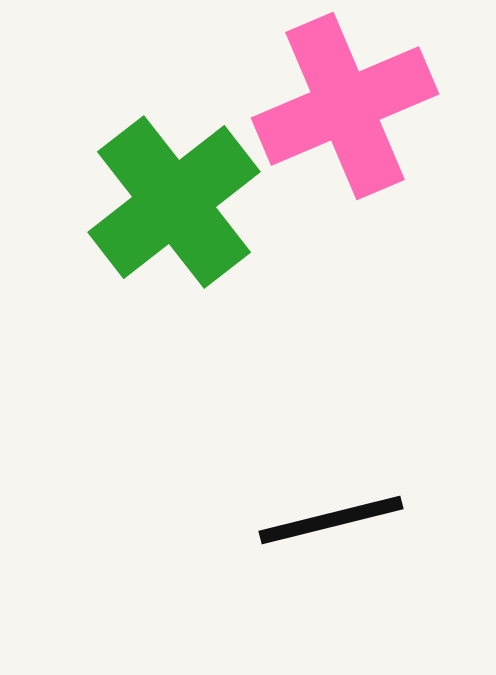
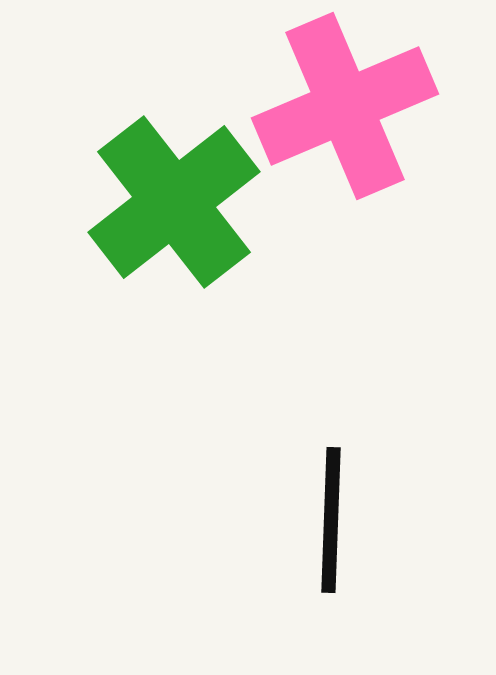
black line: rotated 74 degrees counterclockwise
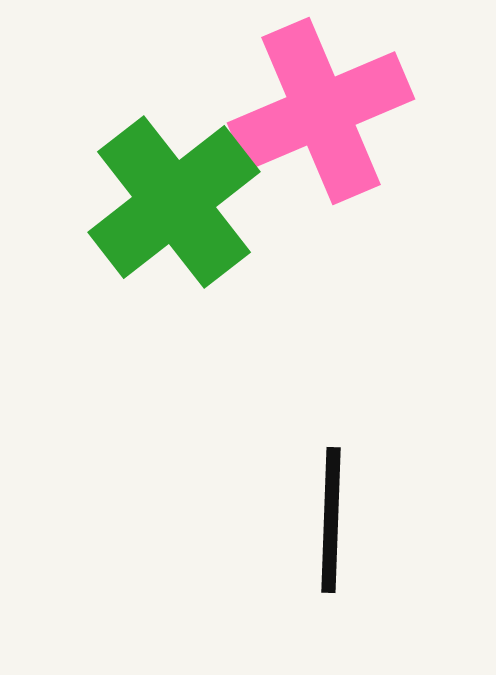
pink cross: moved 24 px left, 5 px down
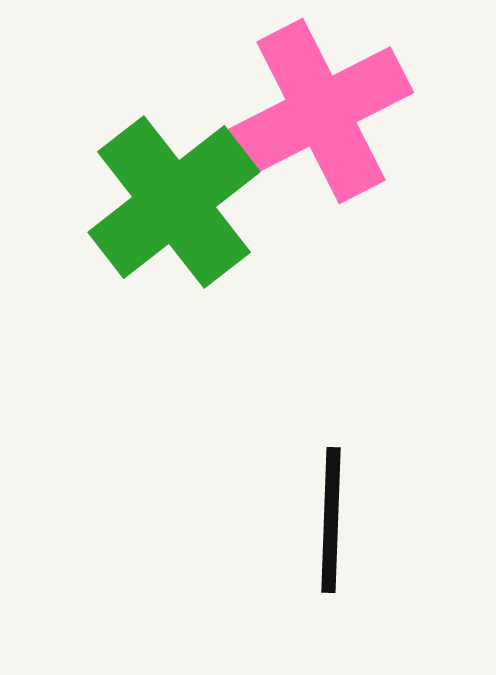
pink cross: rotated 4 degrees counterclockwise
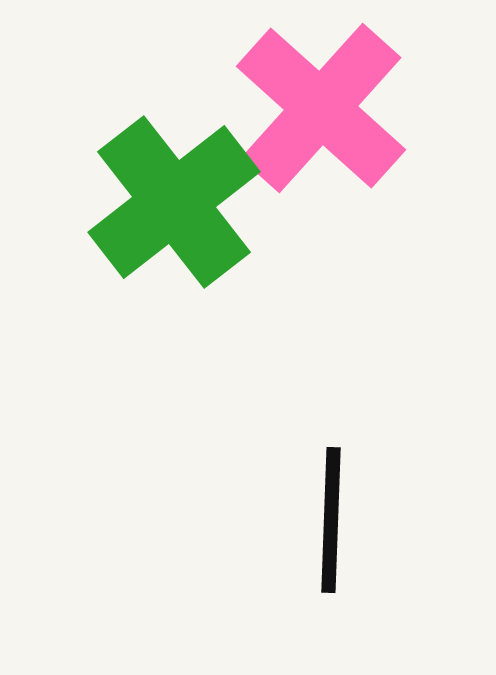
pink cross: moved 3 px up; rotated 21 degrees counterclockwise
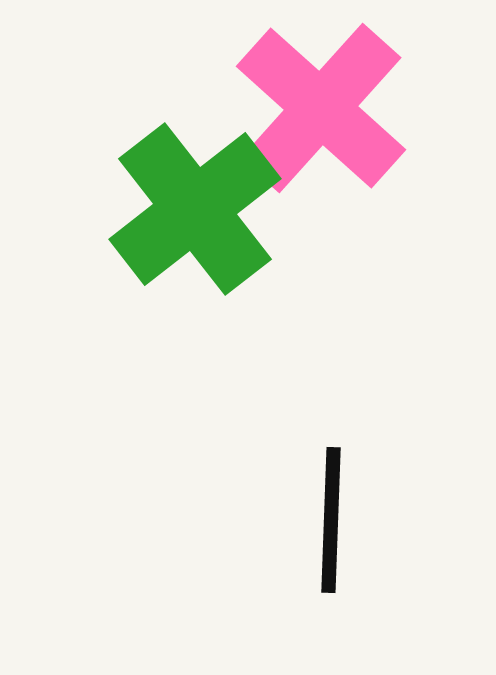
green cross: moved 21 px right, 7 px down
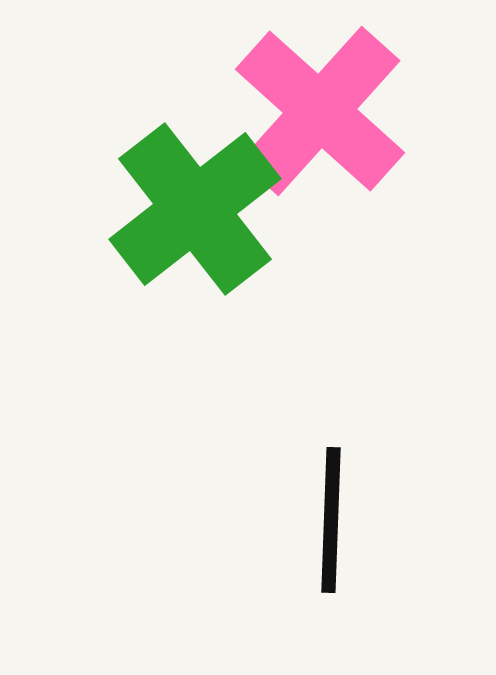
pink cross: moved 1 px left, 3 px down
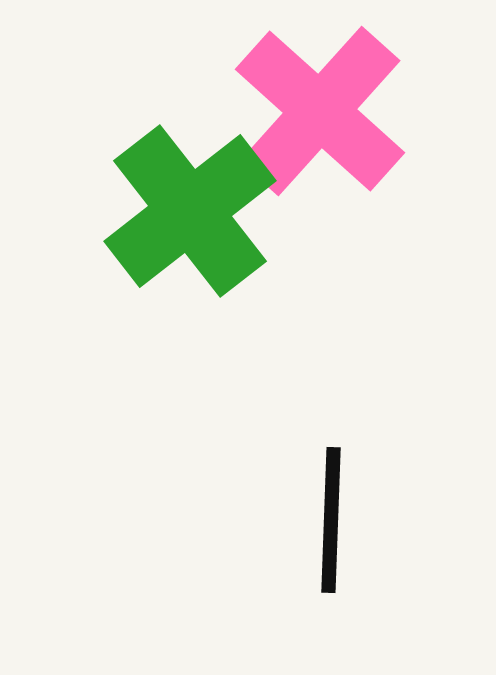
green cross: moved 5 px left, 2 px down
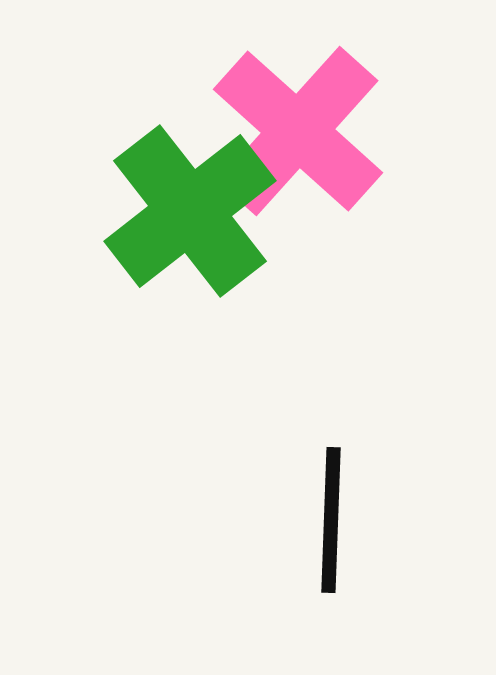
pink cross: moved 22 px left, 20 px down
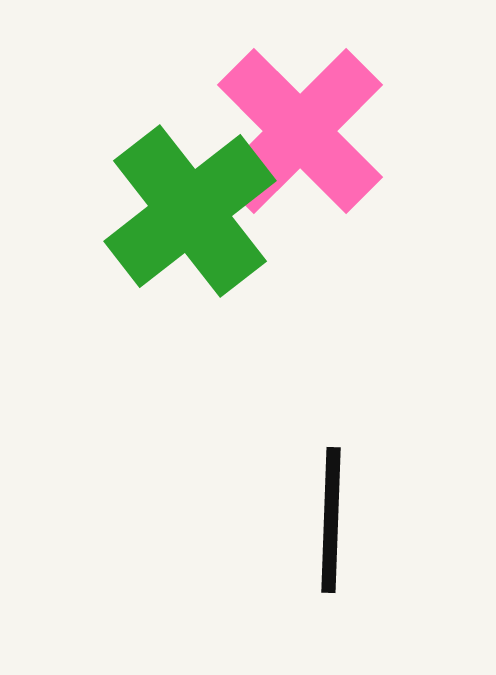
pink cross: moved 2 px right; rotated 3 degrees clockwise
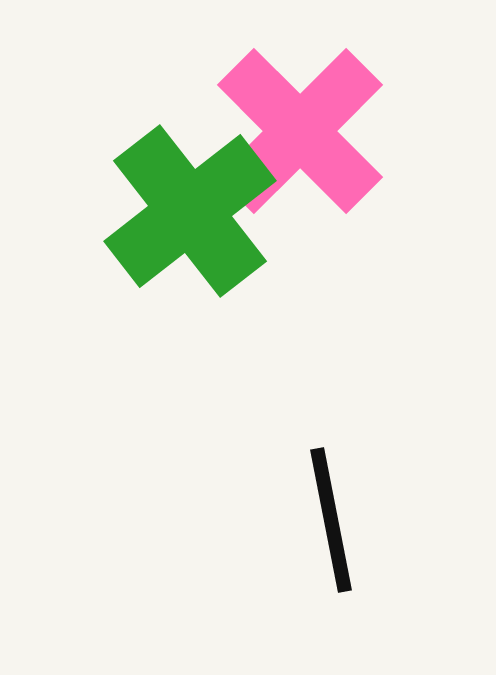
black line: rotated 13 degrees counterclockwise
